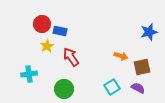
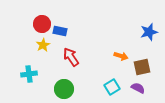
yellow star: moved 4 px left, 1 px up
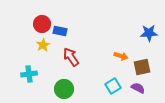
blue star: moved 1 px down; rotated 12 degrees clockwise
cyan square: moved 1 px right, 1 px up
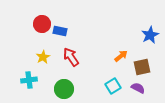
blue star: moved 1 px right, 2 px down; rotated 24 degrees counterclockwise
yellow star: moved 12 px down
orange arrow: rotated 56 degrees counterclockwise
cyan cross: moved 6 px down
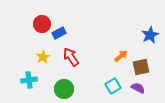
blue rectangle: moved 1 px left, 2 px down; rotated 40 degrees counterclockwise
brown square: moved 1 px left
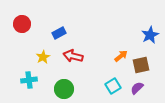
red circle: moved 20 px left
red arrow: moved 2 px right, 1 px up; rotated 42 degrees counterclockwise
brown square: moved 2 px up
purple semicircle: moved 1 px left; rotated 72 degrees counterclockwise
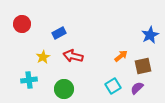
brown square: moved 2 px right, 1 px down
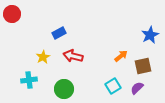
red circle: moved 10 px left, 10 px up
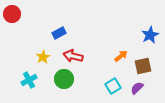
cyan cross: rotated 21 degrees counterclockwise
green circle: moved 10 px up
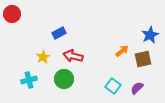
orange arrow: moved 1 px right, 5 px up
brown square: moved 7 px up
cyan cross: rotated 14 degrees clockwise
cyan square: rotated 21 degrees counterclockwise
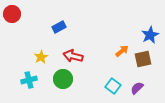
blue rectangle: moved 6 px up
yellow star: moved 2 px left
green circle: moved 1 px left
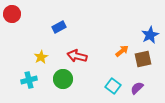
red arrow: moved 4 px right
